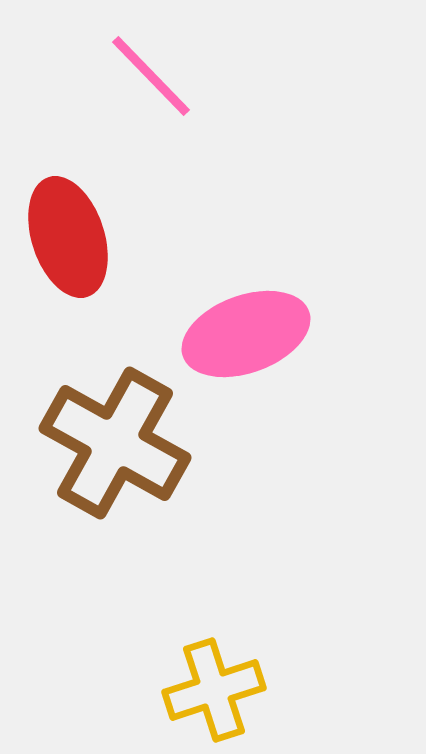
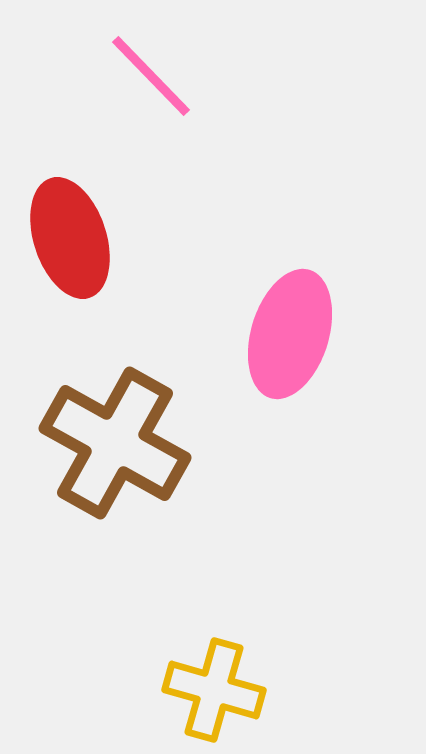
red ellipse: moved 2 px right, 1 px down
pink ellipse: moved 44 px right; rotated 53 degrees counterclockwise
yellow cross: rotated 34 degrees clockwise
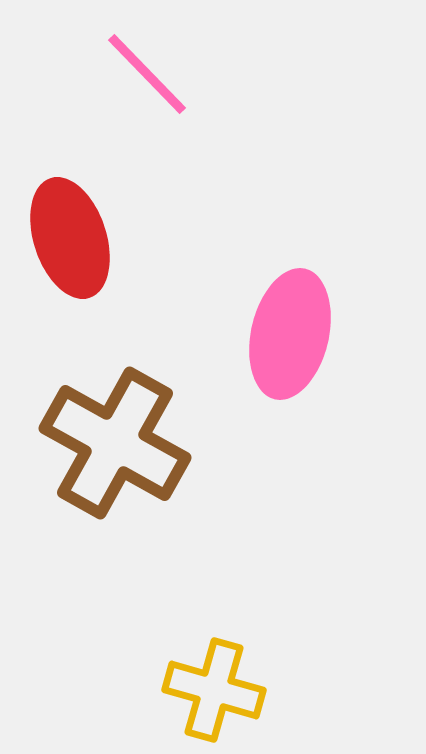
pink line: moved 4 px left, 2 px up
pink ellipse: rotated 4 degrees counterclockwise
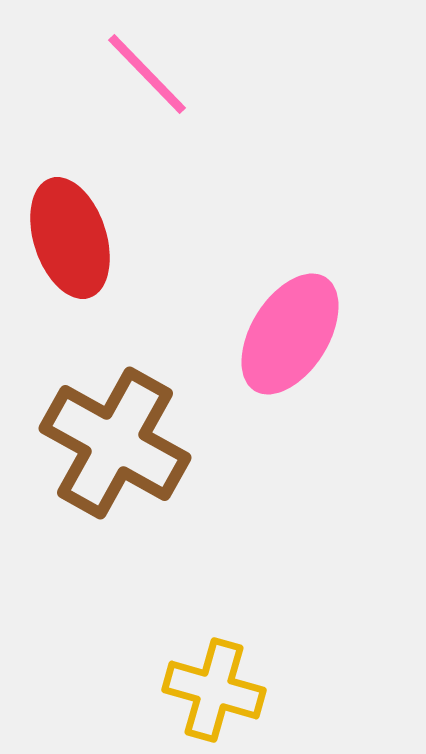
pink ellipse: rotated 19 degrees clockwise
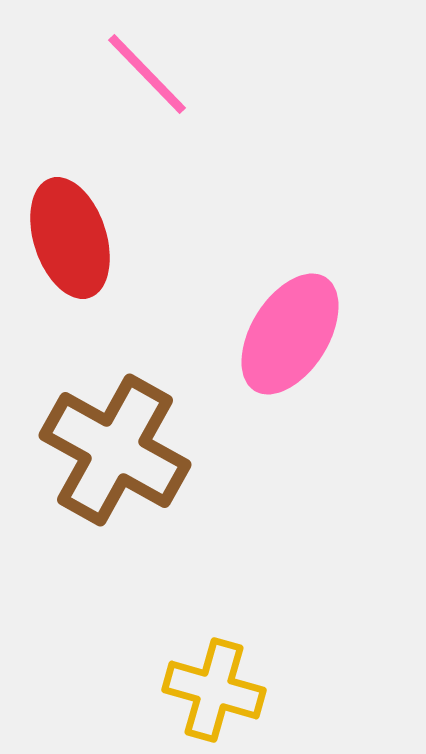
brown cross: moved 7 px down
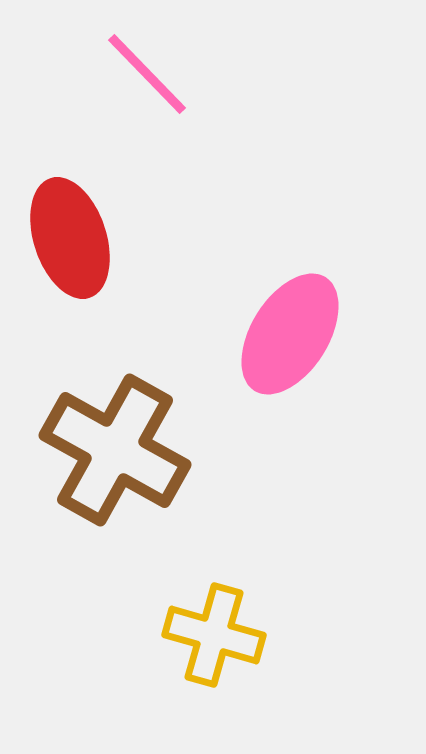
yellow cross: moved 55 px up
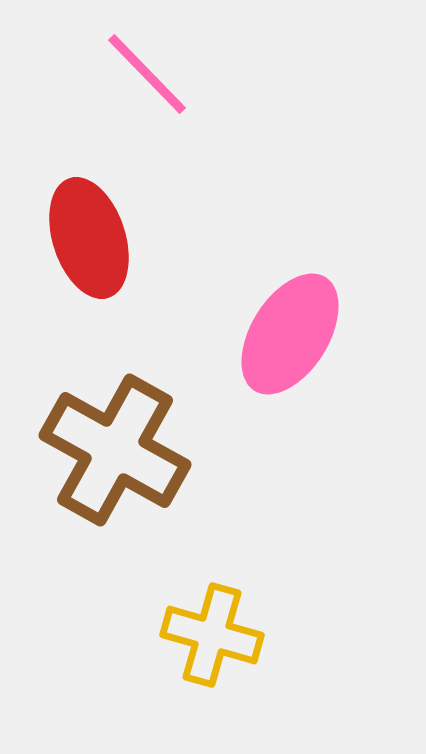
red ellipse: moved 19 px right
yellow cross: moved 2 px left
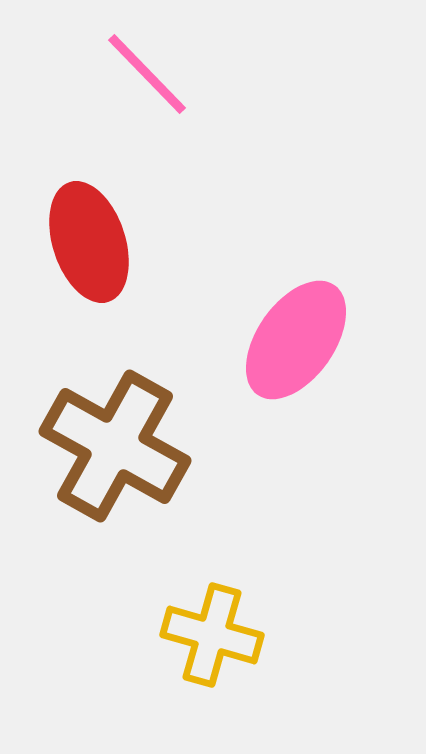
red ellipse: moved 4 px down
pink ellipse: moved 6 px right, 6 px down; rotated 3 degrees clockwise
brown cross: moved 4 px up
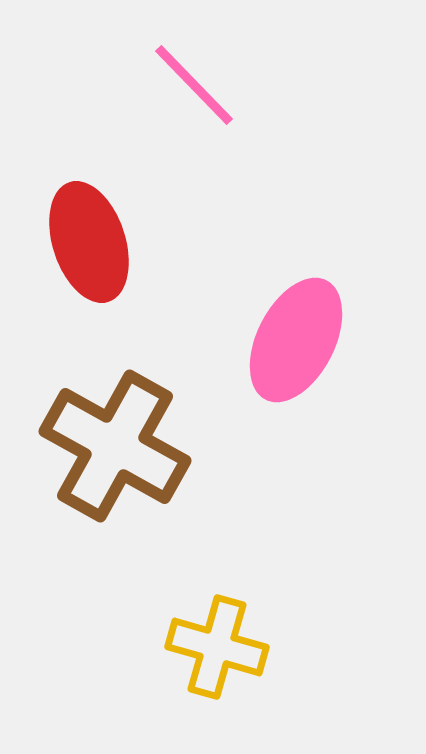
pink line: moved 47 px right, 11 px down
pink ellipse: rotated 8 degrees counterclockwise
yellow cross: moved 5 px right, 12 px down
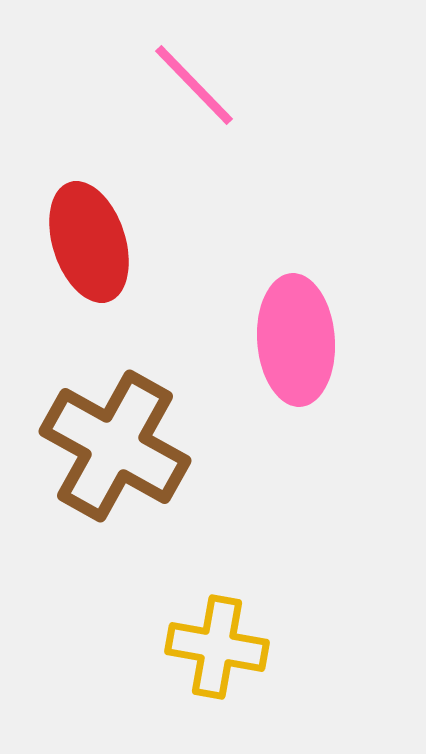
pink ellipse: rotated 31 degrees counterclockwise
yellow cross: rotated 6 degrees counterclockwise
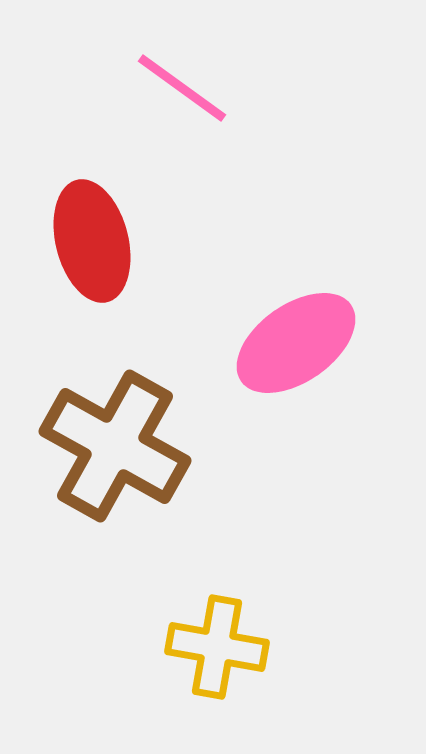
pink line: moved 12 px left, 3 px down; rotated 10 degrees counterclockwise
red ellipse: moved 3 px right, 1 px up; rotated 4 degrees clockwise
pink ellipse: moved 3 px down; rotated 59 degrees clockwise
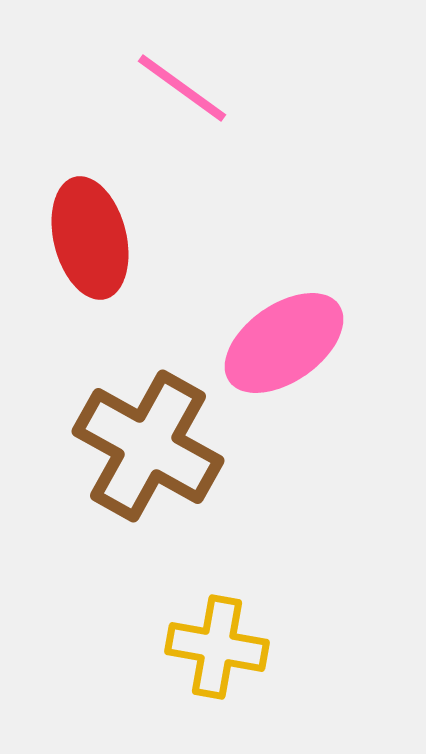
red ellipse: moved 2 px left, 3 px up
pink ellipse: moved 12 px left
brown cross: moved 33 px right
